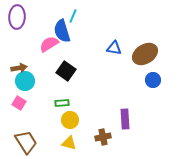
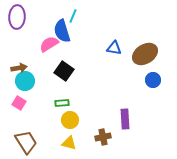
black square: moved 2 px left
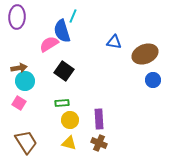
blue triangle: moved 6 px up
brown ellipse: rotated 10 degrees clockwise
purple rectangle: moved 26 px left
brown cross: moved 4 px left, 6 px down; rotated 35 degrees clockwise
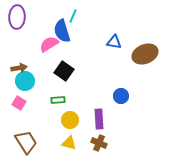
blue circle: moved 32 px left, 16 px down
green rectangle: moved 4 px left, 3 px up
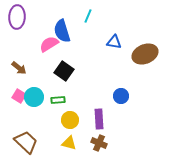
cyan line: moved 15 px right
brown arrow: rotated 49 degrees clockwise
cyan circle: moved 9 px right, 16 px down
pink square: moved 7 px up
brown trapezoid: rotated 15 degrees counterclockwise
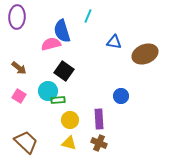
pink semicircle: moved 2 px right; rotated 18 degrees clockwise
cyan circle: moved 14 px right, 6 px up
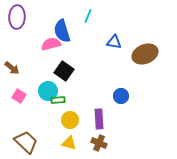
brown arrow: moved 7 px left
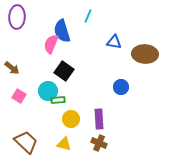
pink semicircle: rotated 54 degrees counterclockwise
brown ellipse: rotated 25 degrees clockwise
blue circle: moved 9 px up
yellow circle: moved 1 px right, 1 px up
yellow triangle: moved 5 px left, 1 px down
